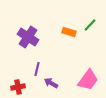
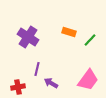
green line: moved 15 px down
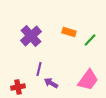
purple cross: moved 3 px right, 1 px up; rotated 15 degrees clockwise
purple line: moved 2 px right
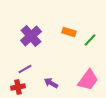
purple line: moved 14 px left; rotated 48 degrees clockwise
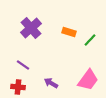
purple cross: moved 8 px up
purple line: moved 2 px left, 4 px up; rotated 64 degrees clockwise
red cross: rotated 16 degrees clockwise
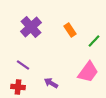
purple cross: moved 1 px up
orange rectangle: moved 1 px right, 2 px up; rotated 40 degrees clockwise
green line: moved 4 px right, 1 px down
pink trapezoid: moved 8 px up
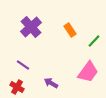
red cross: moved 1 px left; rotated 24 degrees clockwise
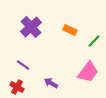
orange rectangle: rotated 32 degrees counterclockwise
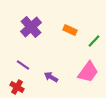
purple arrow: moved 6 px up
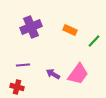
purple cross: rotated 20 degrees clockwise
purple line: rotated 40 degrees counterclockwise
pink trapezoid: moved 10 px left, 2 px down
purple arrow: moved 2 px right, 3 px up
red cross: rotated 16 degrees counterclockwise
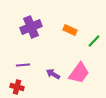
pink trapezoid: moved 1 px right, 1 px up
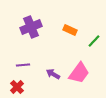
red cross: rotated 32 degrees clockwise
